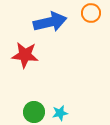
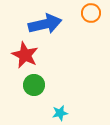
blue arrow: moved 5 px left, 2 px down
red star: rotated 20 degrees clockwise
green circle: moved 27 px up
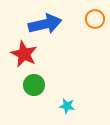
orange circle: moved 4 px right, 6 px down
red star: moved 1 px left, 1 px up
cyan star: moved 7 px right, 7 px up; rotated 21 degrees clockwise
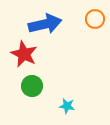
green circle: moved 2 px left, 1 px down
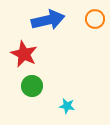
blue arrow: moved 3 px right, 4 px up
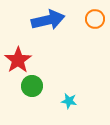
red star: moved 6 px left, 6 px down; rotated 12 degrees clockwise
cyan star: moved 2 px right, 5 px up
